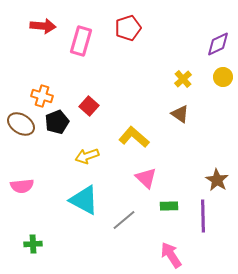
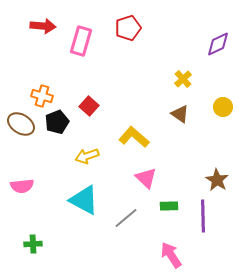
yellow circle: moved 30 px down
gray line: moved 2 px right, 2 px up
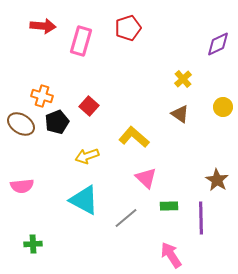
purple line: moved 2 px left, 2 px down
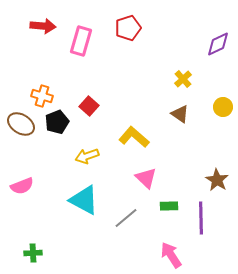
pink semicircle: rotated 15 degrees counterclockwise
green cross: moved 9 px down
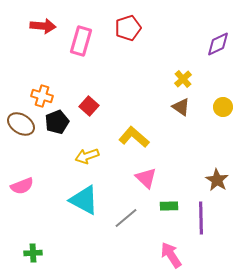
brown triangle: moved 1 px right, 7 px up
